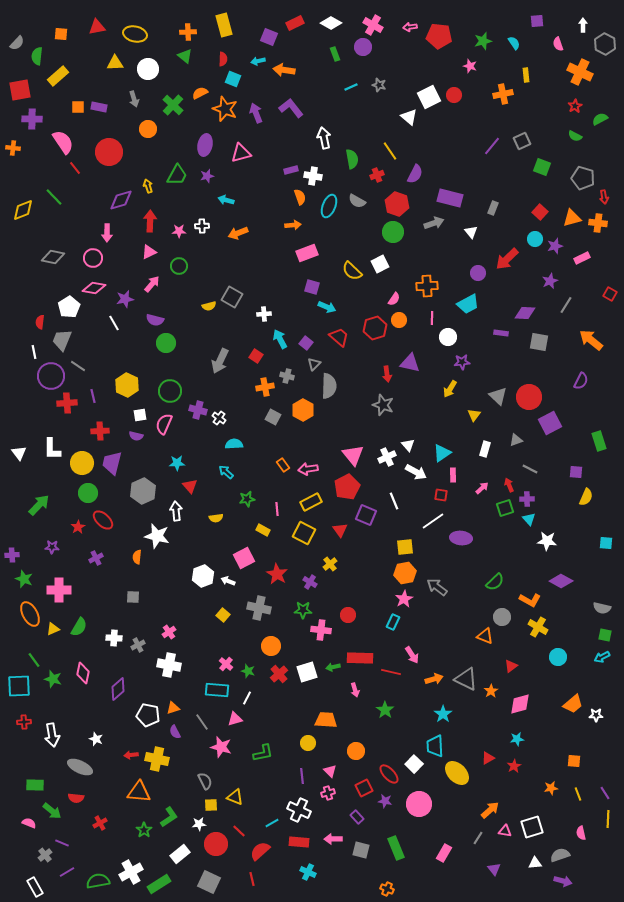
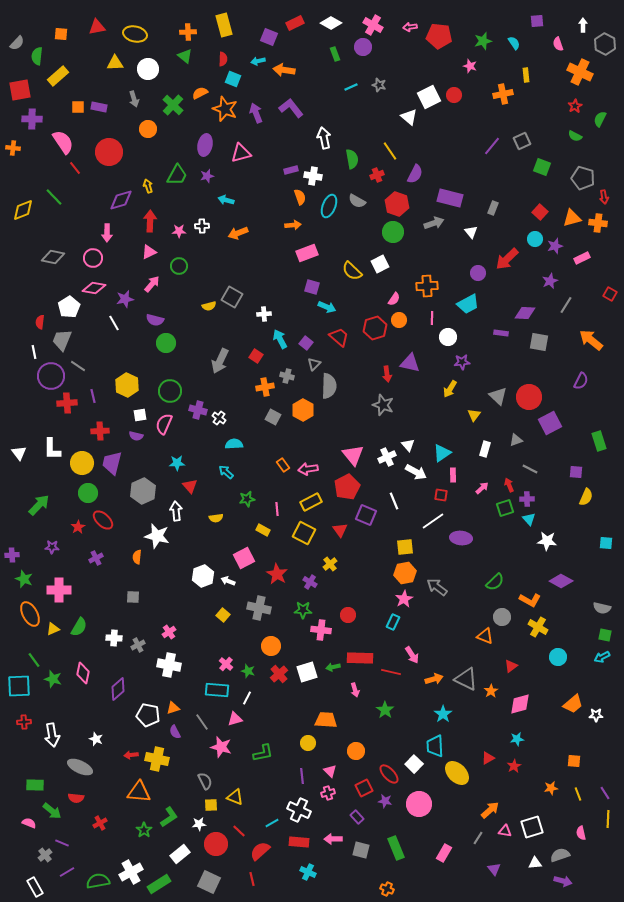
green semicircle at (600, 119): rotated 35 degrees counterclockwise
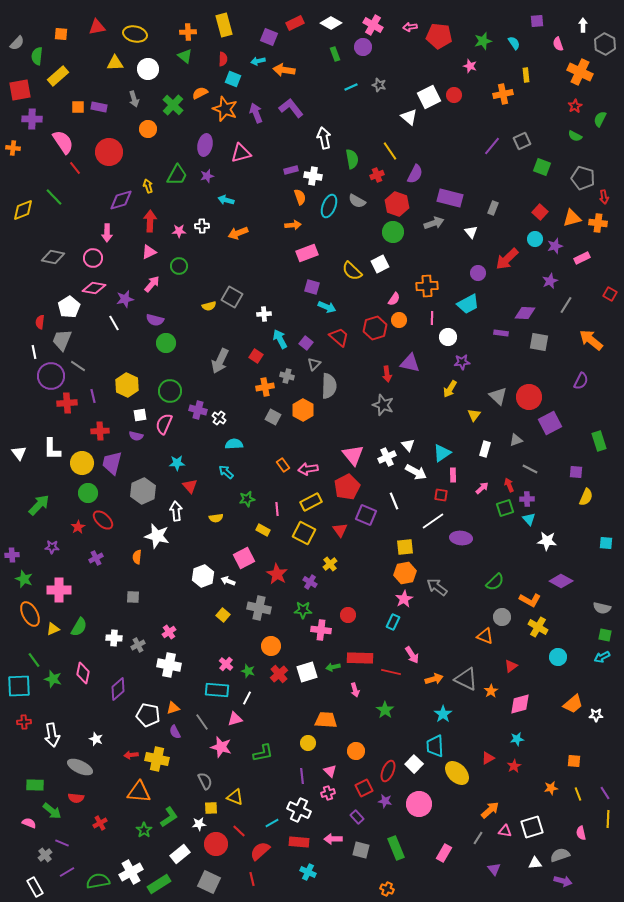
red ellipse at (389, 774): moved 1 px left, 3 px up; rotated 65 degrees clockwise
yellow square at (211, 805): moved 3 px down
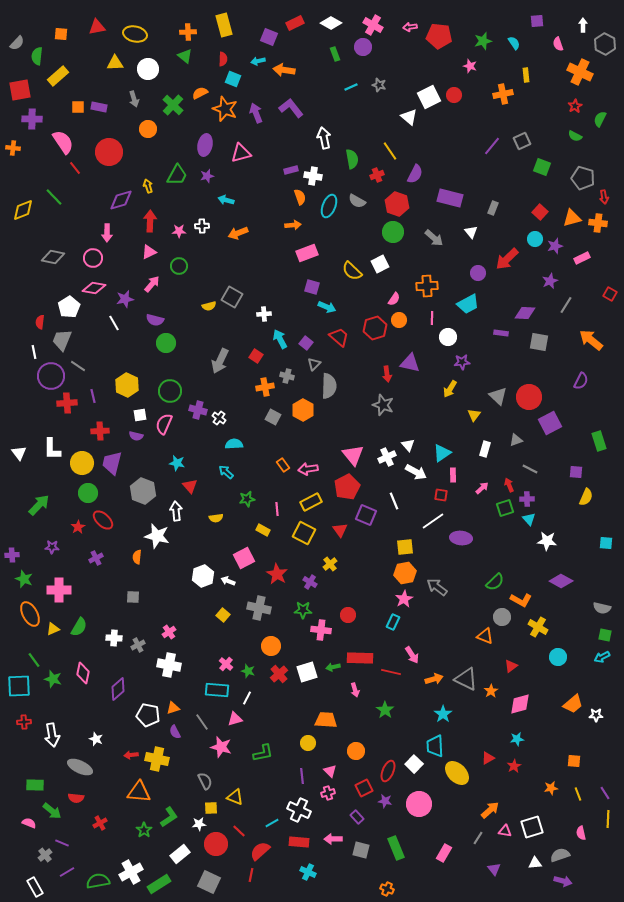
gray arrow at (434, 223): moved 15 px down; rotated 60 degrees clockwise
cyan star at (177, 463): rotated 14 degrees clockwise
gray hexagon at (143, 491): rotated 15 degrees counterclockwise
orange L-shape at (530, 600): moved 9 px left
red line at (252, 879): moved 1 px left, 4 px up; rotated 24 degrees clockwise
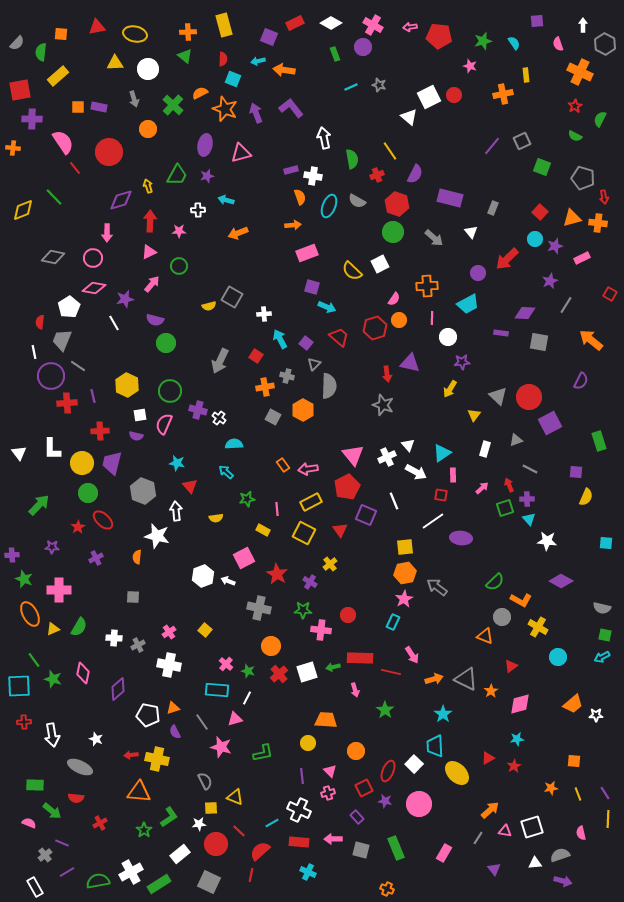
green semicircle at (37, 56): moved 4 px right, 4 px up
white cross at (202, 226): moved 4 px left, 16 px up
yellow square at (223, 615): moved 18 px left, 15 px down
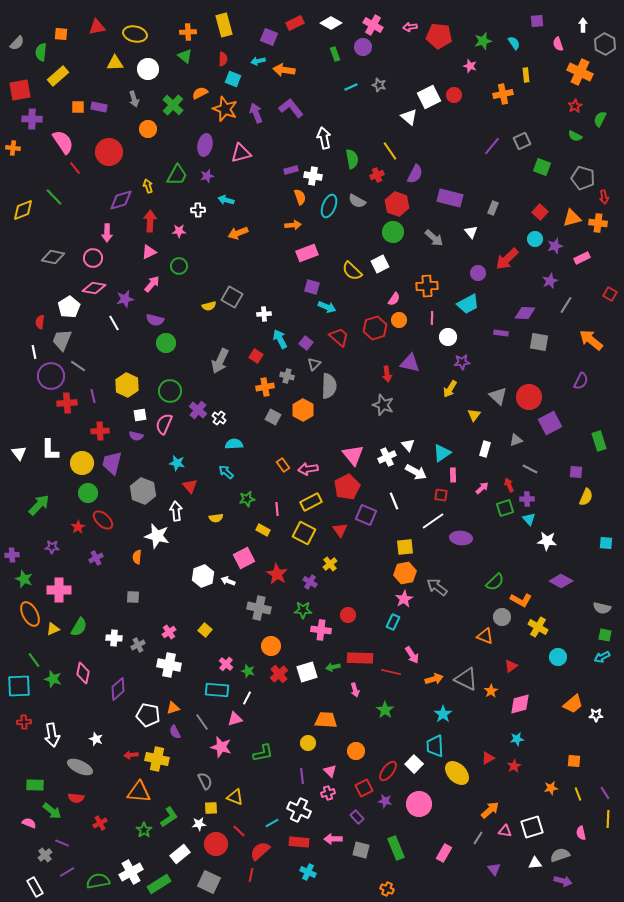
purple cross at (198, 410): rotated 24 degrees clockwise
white L-shape at (52, 449): moved 2 px left, 1 px down
red ellipse at (388, 771): rotated 15 degrees clockwise
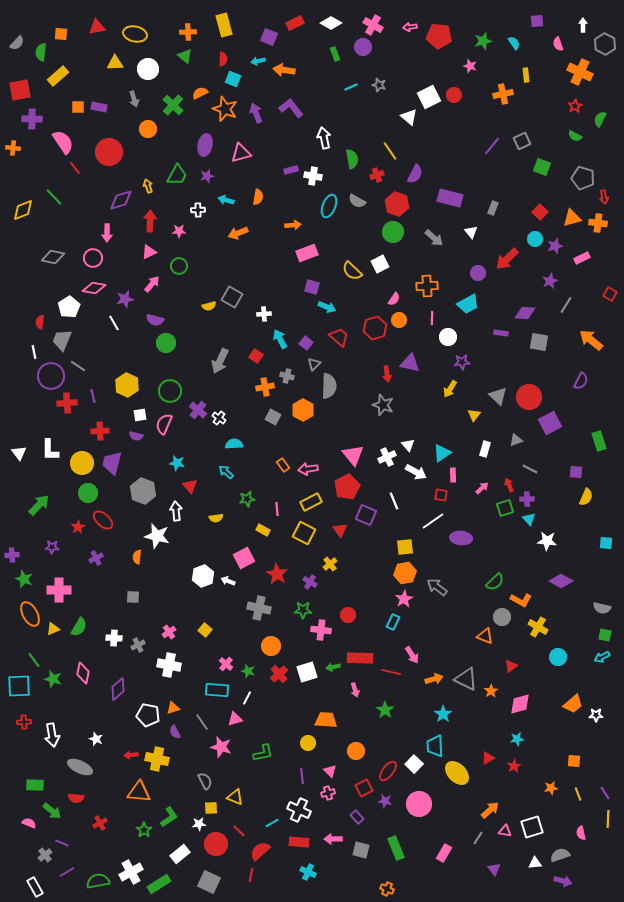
orange semicircle at (300, 197): moved 42 px left; rotated 28 degrees clockwise
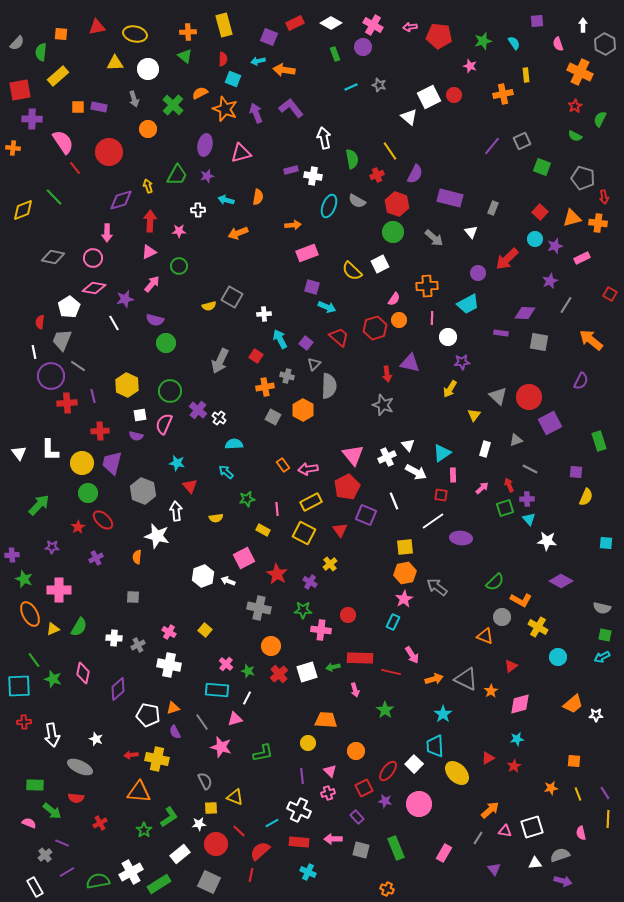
pink cross at (169, 632): rotated 24 degrees counterclockwise
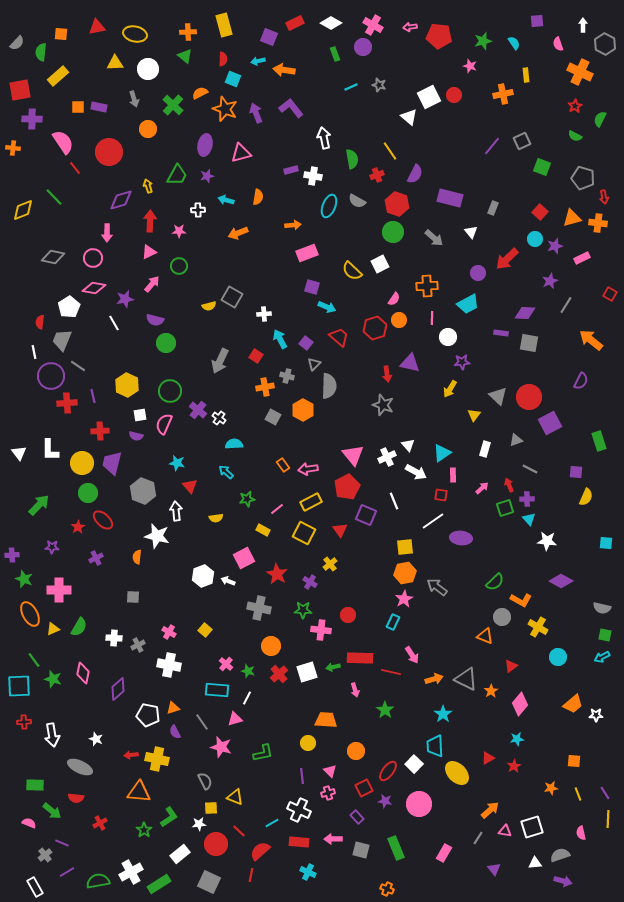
gray square at (539, 342): moved 10 px left, 1 px down
pink line at (277, 509): rotated 56 degrees clockwise
pink diamond at (520, 704): rotated 35 degrees counterclockwise
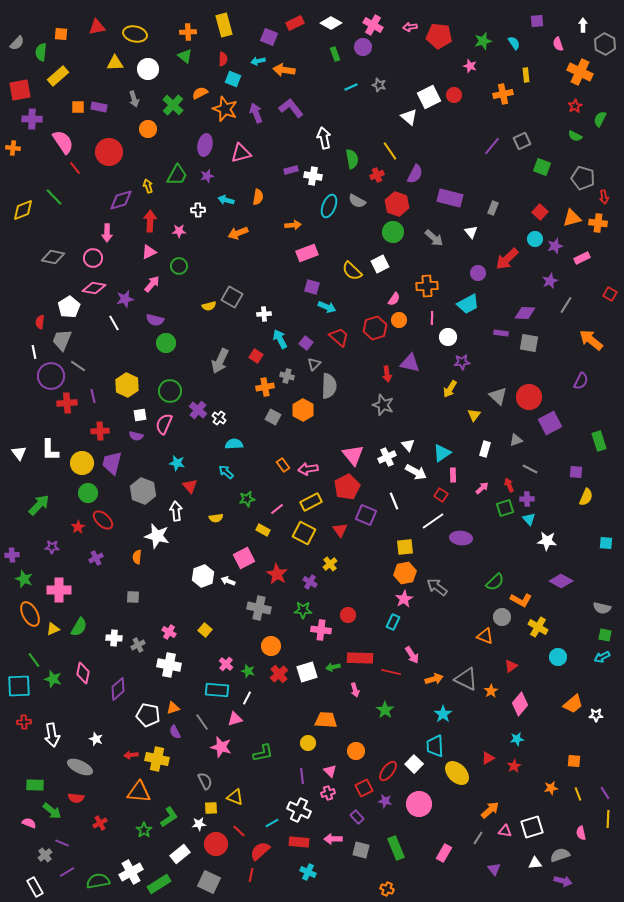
red square at (441, 495): rotated 24 degrees clockwise
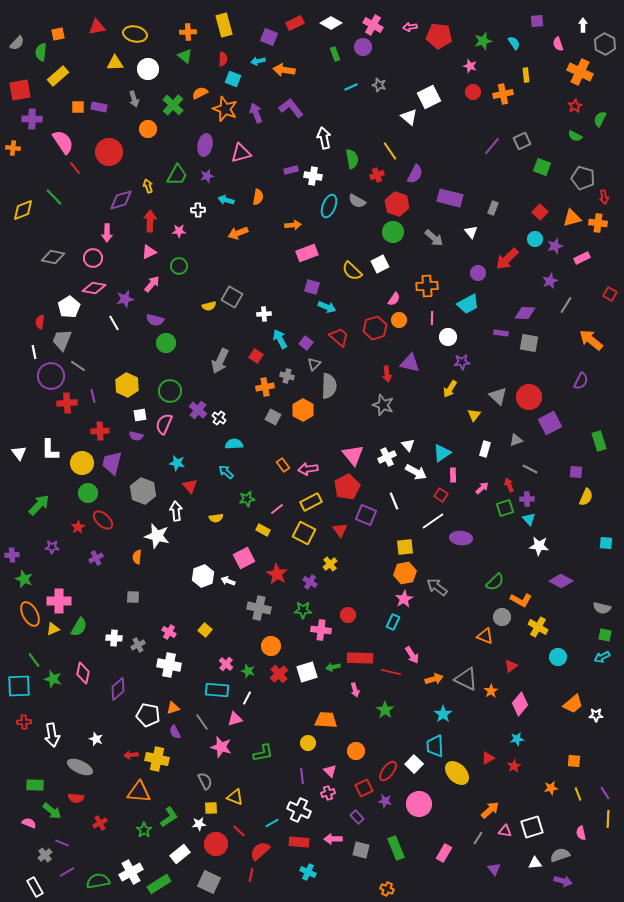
orange square at (61, 34): moved 3 px left; rotated 16 degrees counterclockwise
red circle at (454, 95): moved 19 px right, 3 px up
white star at (547, 541): moved 8 px left, 5 px down
pink cross at (59, 590): moved 11 px down
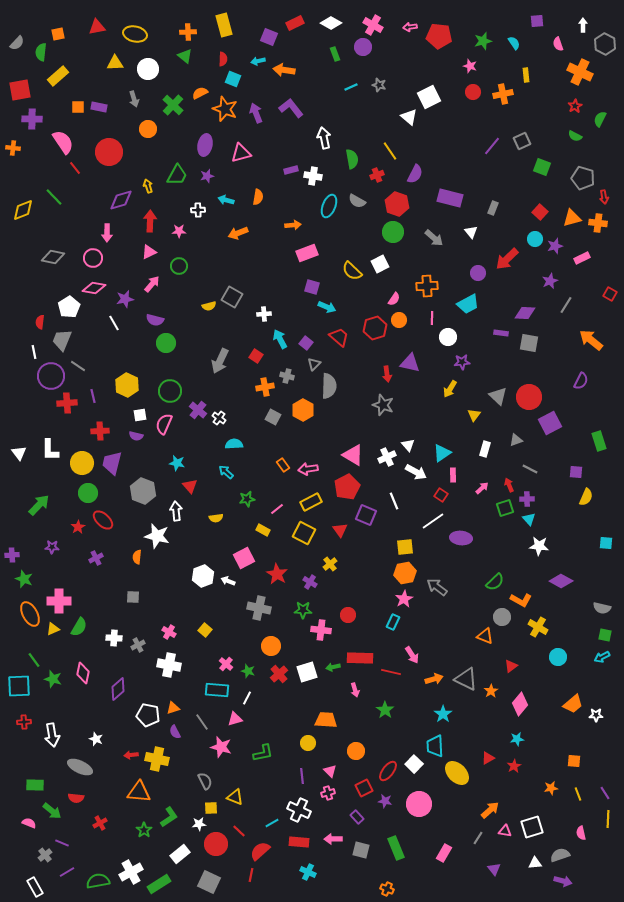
pink triangle at (353, 455): rotated 20 degrees counterclockwise
